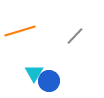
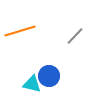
cyan triangle: moved 2 px left, 11 px down; rotated 48 degrees counterclockwise
blue circle: moved 5 px up
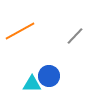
orange line: rotated 12 degrees counterclockwise
cyan triangle: rotated 12 degrees counterclockwise
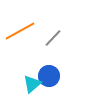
gray line: moved 22 px left, 2 px down
cyan triangle: rotated 42 degrees counterclockwise
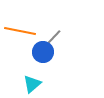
orange line: rotated 40 degrees clockwise
blue circle: moved 6 px left, 24 px up
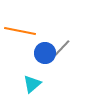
gray line: moved 9 px right, 10 px down
blue circle: moved 2 px right, 1 px down
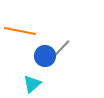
blue circle: moved 3 px down
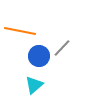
blue circle: moved 6 px left
cyan triangle: moved 2 px right, 1 px down
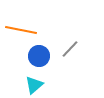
orange line: moved 1 px right, 1 px up
gray line: moved 8 px right, 1 px down
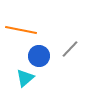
cyan triangle: moved 9 px left, 7 px up
